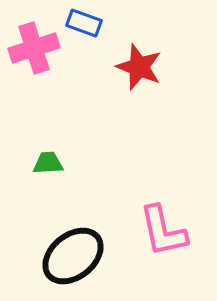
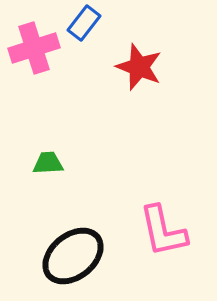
blue rectangle: rotated 72 degrees counterclockwise
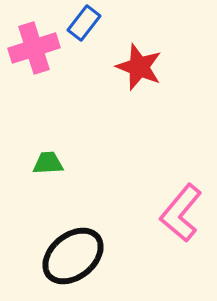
pink L-shape: moved 18 px right, 18 px up; rotated 52 degrees clockwise
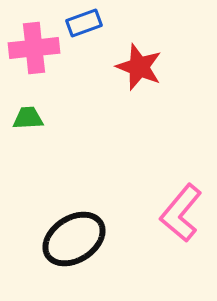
blue rectangle: rotated 32 degrees clockwise
pink cross: rotated 12 degrees clockwise
green trapezoid: moved 20 px left, 45 px up
black ellipse: moved 1 px right, 17 px up; rotated 6 degrees clockwise
